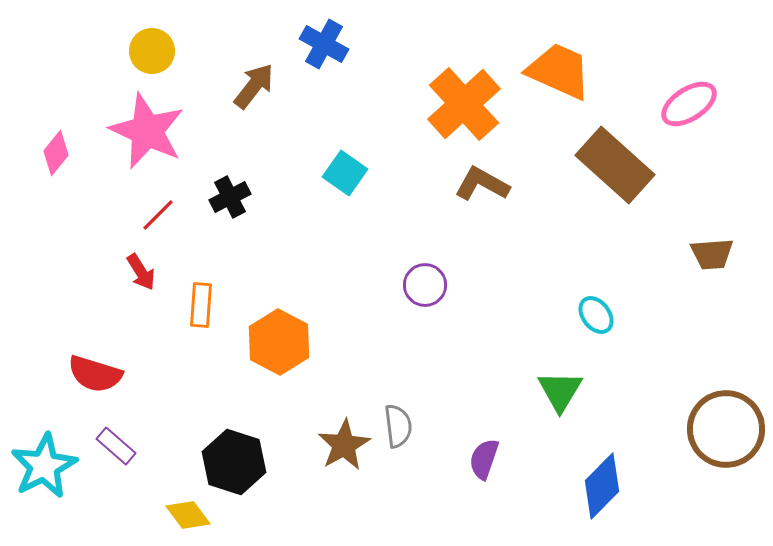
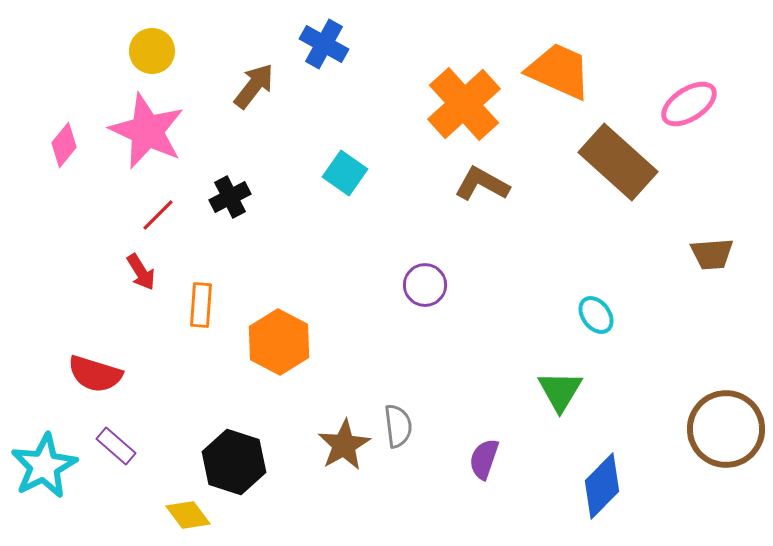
pink diamond: moved 8 px right, 8 px up
brown rectangle: moved 3 px right, 3 px up
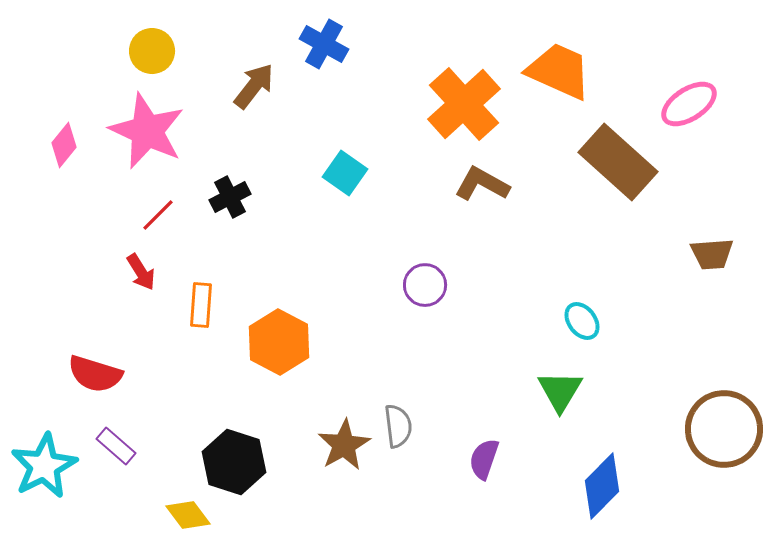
cyan ellipse: moved 14 px left, 6 px down
brown circle: moved 2 px left
